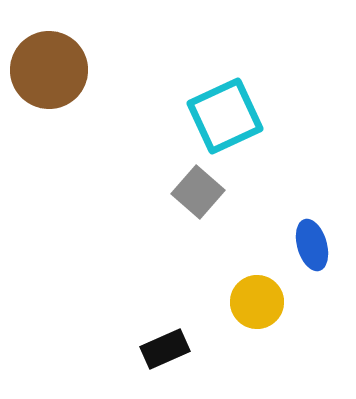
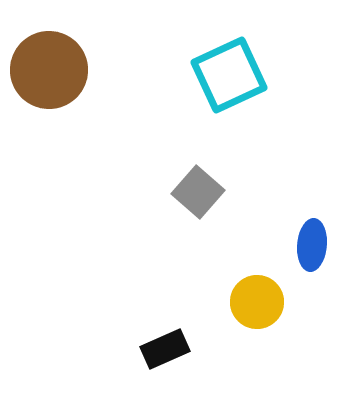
cyan square: moved 4 px right, 41 px up
blue ellipse: rotated 21 degrees clockwise
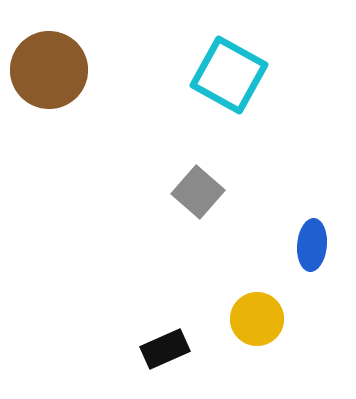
cyan square: rotated 36 degrees counterclockwise
yellow circle: moved 17 px down
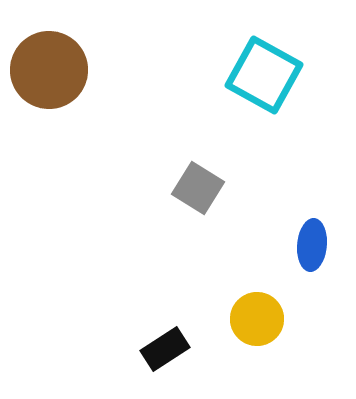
cyan square: moved 35 px right
gray square: moved 4 px up; rotated 9 degrees counterclockwise
black rectangle: rotated 9 degrees counterclockwise
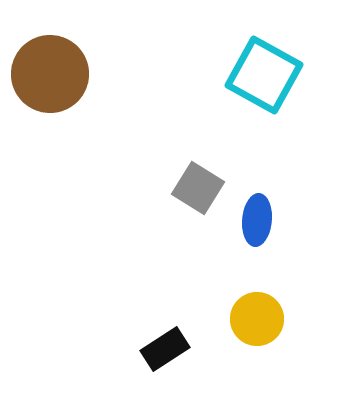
brown circle: moved 1 px right, 4 px down
blue ellipse: moved 55 px left, 25 px up
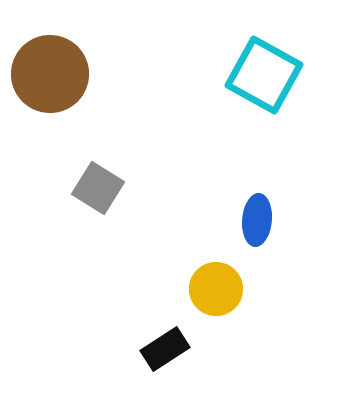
gray square: moved 100 px left
yellow circle: moved 41 px left, 30 px up
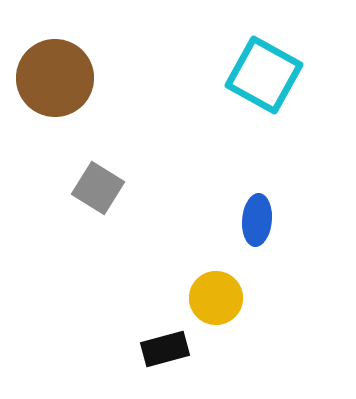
brown circle: moved 5 px right, 4 px down
yellow circle: moved 9 px down
black rectangle: rotated 18 degrees clockwise
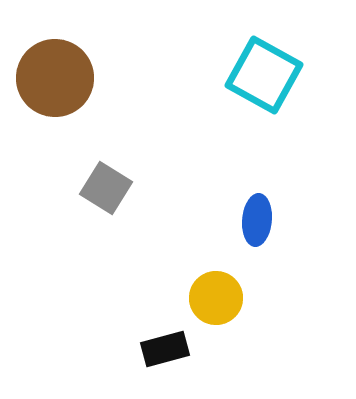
gray square: moved 8 px right
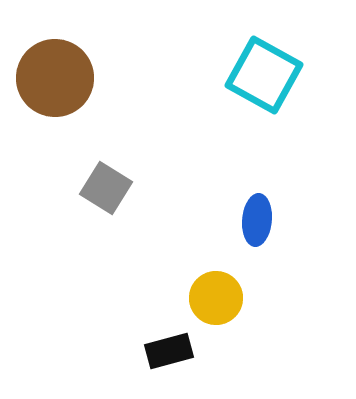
black rectangle: moved 4 px right, 2 px down
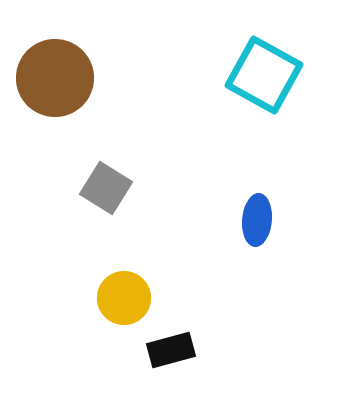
yellow circle: moved 92 px left
black rectangle: moved 2 px right, 1 px up
